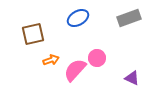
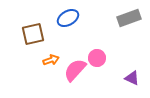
blue ellipse: moved 10 px left
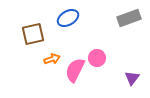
orange arrow: moved 1 px right, 1 px up
pink semicircle: rotated 15 degrees counterclockwise
purple triangle: rotated 42 degrees clockwise
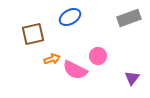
blue ellipse: moved 2 px right, 1 px up
pink circle: moved 1 px right, 2 px up
pink semicircle: rotated 90 degrees counterclockwise
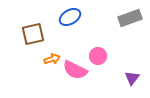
gray rectangle: moved 1 px right
